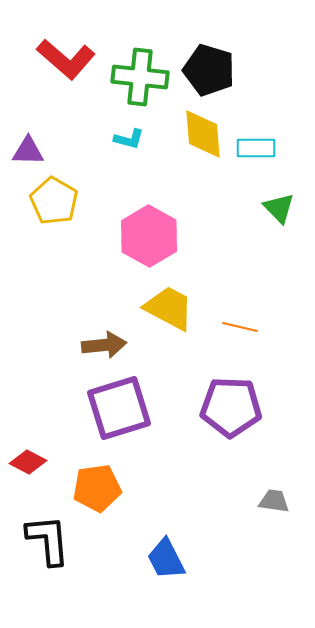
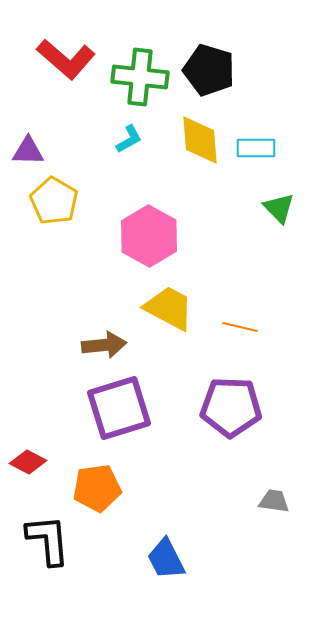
yellow diamond: moved 3 px left, 6 px down
cyan L-shape: rotated 44 degrees counterclockwise
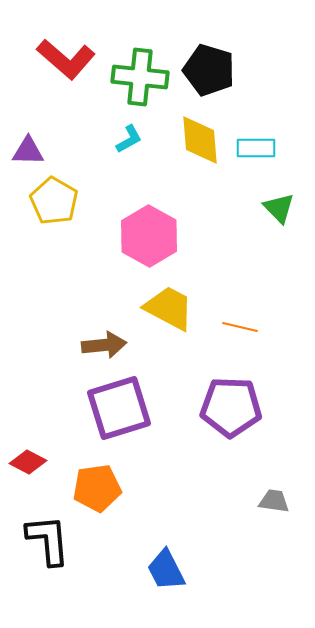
blue trapezoid: moved 11 px down
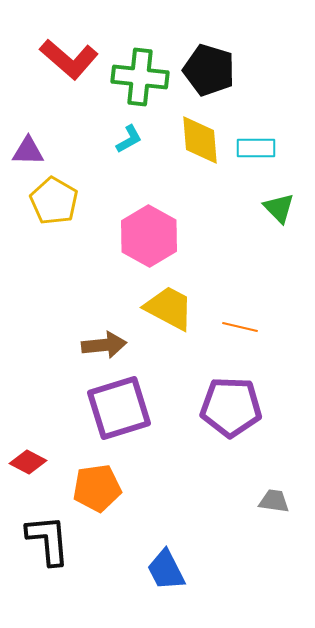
red L-shape: moved 3 px right
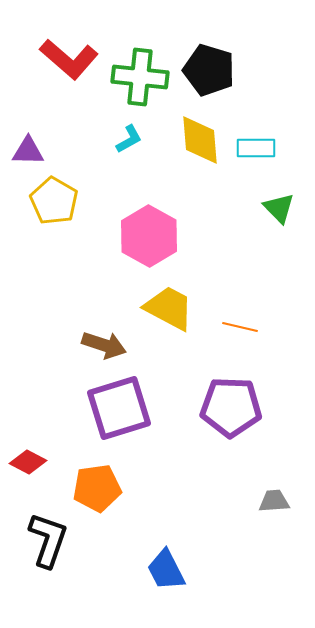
brown arrow: rotated 24 degrees clockwise
gray trapezoid: rotated 12 degrees counterclockwise
black L-shape: rotated 24 degrees clockwise
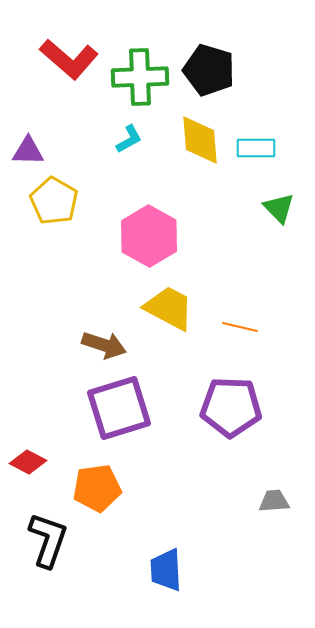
green cross: rotated 8 degrees counterclockwise
blue trapezoid: rotated 24 degrees clockwise
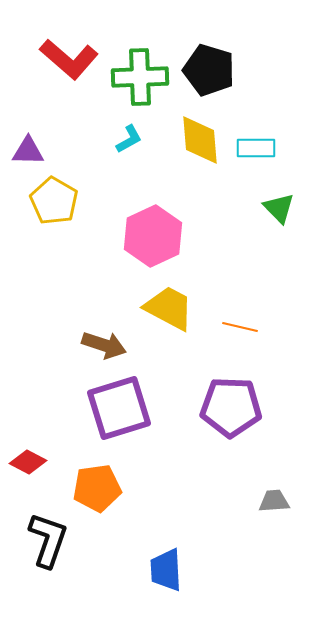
pink hexagon: moved 4 px right; rotated 6 degrees clockwise
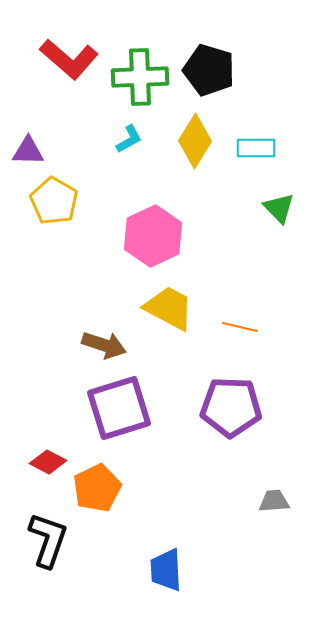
yellow diamond: moved 5 px left, 1 px down; rotated 36 degrees clockwise
red diamond: moved 20 px right
orange pentagon: rotated 18 degrees counterclockwise
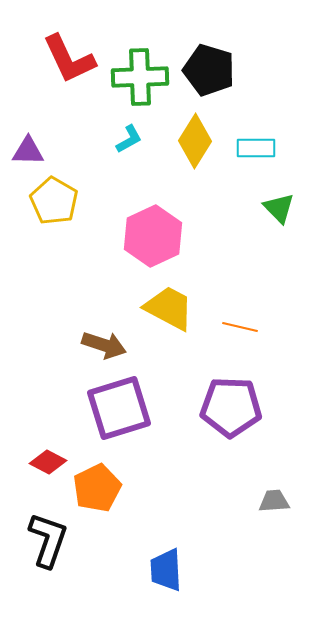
red L-shape: rotated 24 degrees clockwise
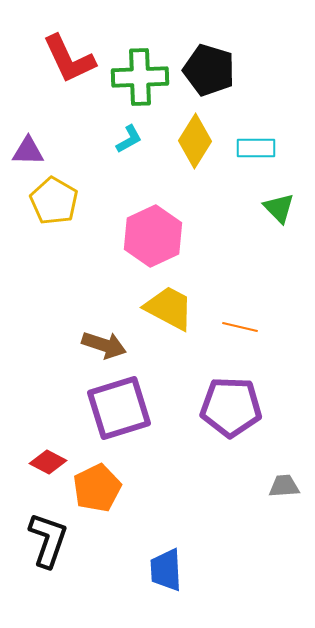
gray trapezoid: moved 10 px right, 15 px up
